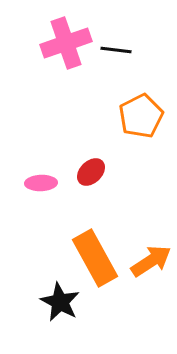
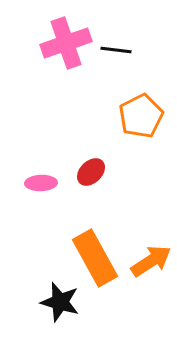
black star: rotated 12 degrees counterclockwise
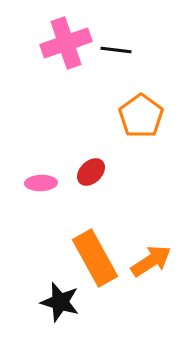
orange pentagon: rotated 9 degrees counterclockwise
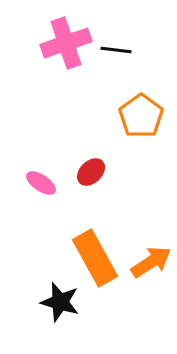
pink ellipse: rotated 36 degrees clockwise
orange arrow: moved 1 px down
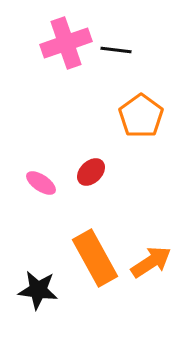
black star: moved 22 px left, 12 px up; rotated 9 degrees counterclockwise
